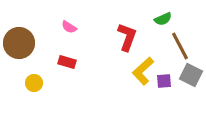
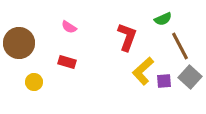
gray square: moved 1 px left, 2 px down; rotated 15 degrees clockwise
yellow circle: moved 1 px up
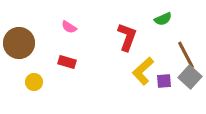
brown line: moved 6 px right, 9 px down
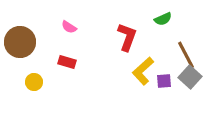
brown circle: moved 1 px right, 1 px up
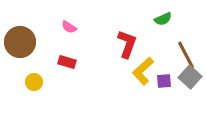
red L-shape: moved 7 px down
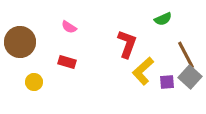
purple square: moved 3 px right, 1 px down
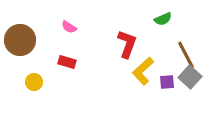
brown circle: moved 2 px up
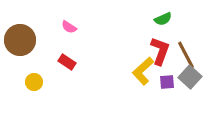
red L-shape: moved 33 px right, 7 px down
red rectangle: rotated 18 degrees clockwise
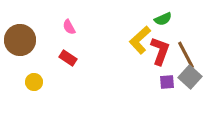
pink semicircle: rotated 28 degrees clockwise
red rectangle: moved 1 px right, 4 px up
yellow L-shape: moved 3 px left, 31 px up
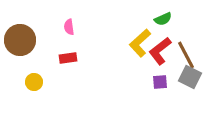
pink semicircle: rotated 21 degrees clockwise
yellow L-shape: moved 3 px down
red L-shape: rotated 148 degrees counterclockwise
red rectangle: rotated 42 degrees counterclockwise
gray square: rotated 15 degrees counterclockwise
purple square: moved 7 px left
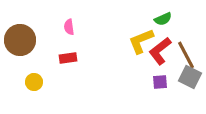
yellow L-shape: moved 1 px right, 2 px up; rotated 20 degrees clockwise
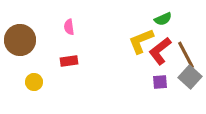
red rectangle: moved 1 px right, 3 px down
gray square: rotated 15 degrees clockwise
